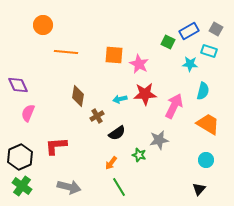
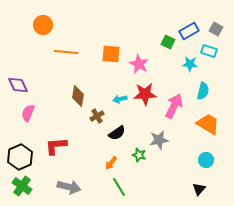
orange square: moved 3 px left, 1 px up
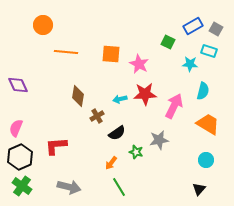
blue rectangle: moved 4 px right, 5 px up
pink semicircle: moved 12 px left, 15 px down
green star: moved 3 px left, 3 px up
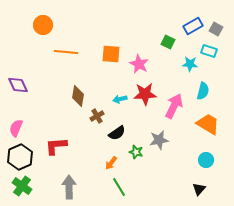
gray arrow: rotated 105 degrees counterclockwise
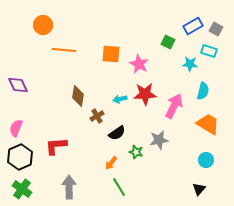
orange line: moved 2 px left, 2 px up
green cross: moved 3 px down
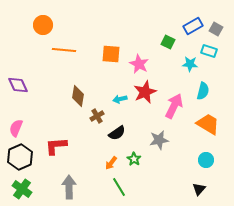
red star: moved 2 px up; rotated 20 degrees counterclockwise
green star: moved 2 px left, 7 px down; rotated 16 degrees clockwise
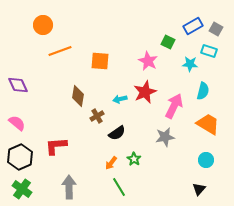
orange line: moved 4 px left, 1 px down; rotated 25 degrees counterclockwise
orange square: moved 11 px left, 7 px down
pink star: moved 9 px right, 3 px up
pink semicircle: moved 1 px right, 5 px up; rotated 108 degrees clockwise
gray star: moved 6 px right, 3 px up
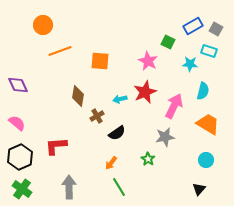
green star: moved 14 px right
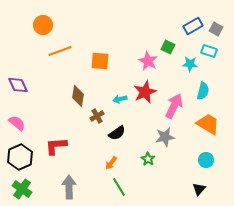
green square: moved 5 px down
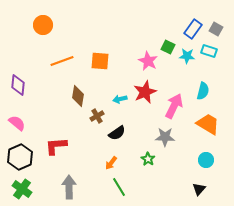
blue rectangle: moved 3 px down; rotated 24 degrees counterclockwise
orange line: moved 2 px right, 10 px down
cyan star: moved 3 px left, 8 px up
purple diamond: rotated 30 degrees clockwise
gray star: rotated 12 degrees clockwise
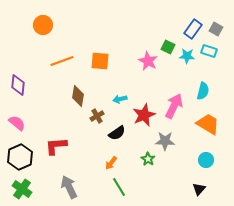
red star: moved 1 px left, 23 px down
gray star: moved 4 px down
gray arrow: rotated 25 degrees counterclockwise
